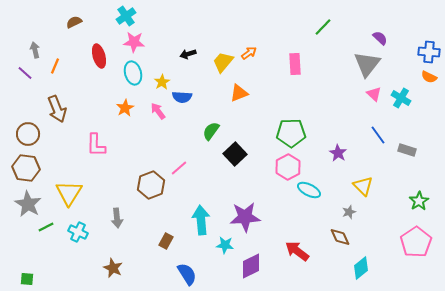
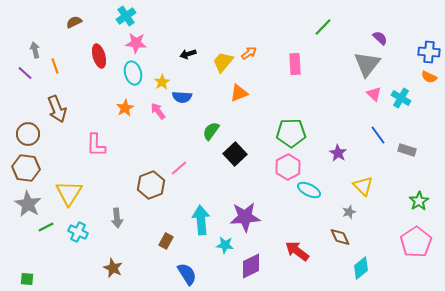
pink star at (134, 42): moved 2 px right, 1 px down
orange line at (55, 66): rotated 42 degrees counterclockwise
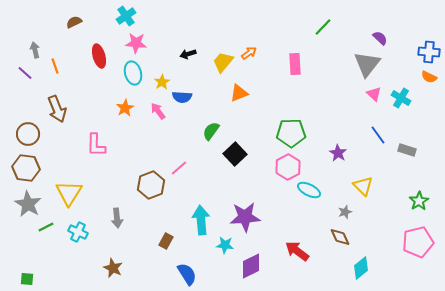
gray star at (349, 212): moved 4 px left
pink pentagon at (416, 242): moved 2 px right; rotated 20 degrees clockwise
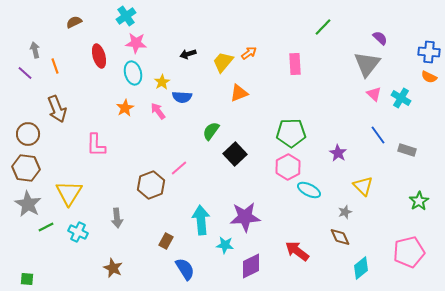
pink pentagon at (418, 242): moved 9 px left, 10 px down
blue semicircle at (187, 274): moved 2 px left, 5 px up
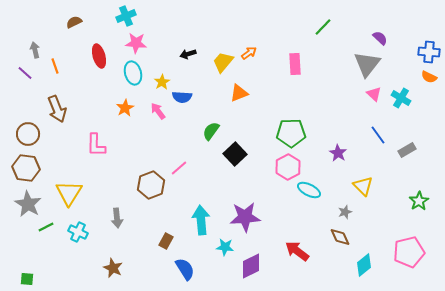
cyan cross at (126, 16): rotated 12 degrees clockwise
gray rectangle at (407, 150): rotated 48 degrees counterclockwise
cyan star at (225, 245): moved 2 px down
cyan diamond at (361, 268): moved 3 px right, 3 px up
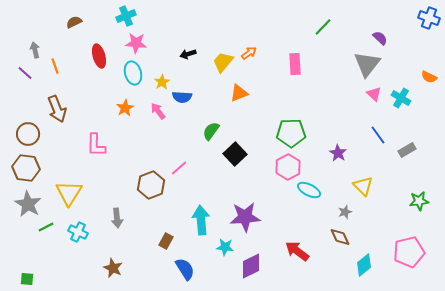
blue cross at (429, 52): moved 34 px up; rotated 15 degrees clockwise
green star at (419, 201): rotated 24 degrees clockwise
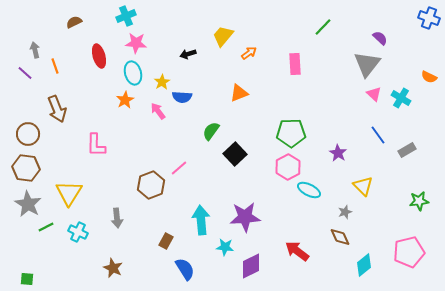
yellow trapezoid at (223, 62): moved 26 px up
orange star at (125, 108): moved 8 px up
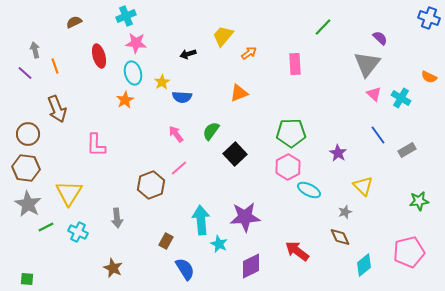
pink arrow at (158, 111): moved 18 px right, 23 px down
cyan star at (225, 247): moved 6 px left, 3 px up; rotated 18 degrees clockwise
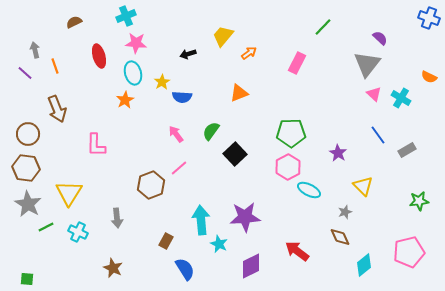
pink rectangle at (295, 64): moved 2 px right, 1 px up; rotated 30 degrees clockwise
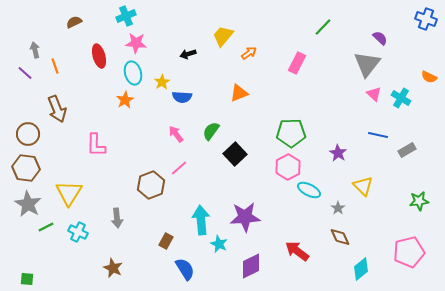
blue cross at (429, 18): moved 3 px left, 1 px down
blue line at (378, 135): rotated 42 degrees counterclockwise
gray star at (345, 212): moved 7 px left, 4 px up; rotated 16 degrees counterclockwise
cyan diamond at (364, 265): moved 3 px left, 4 px down
